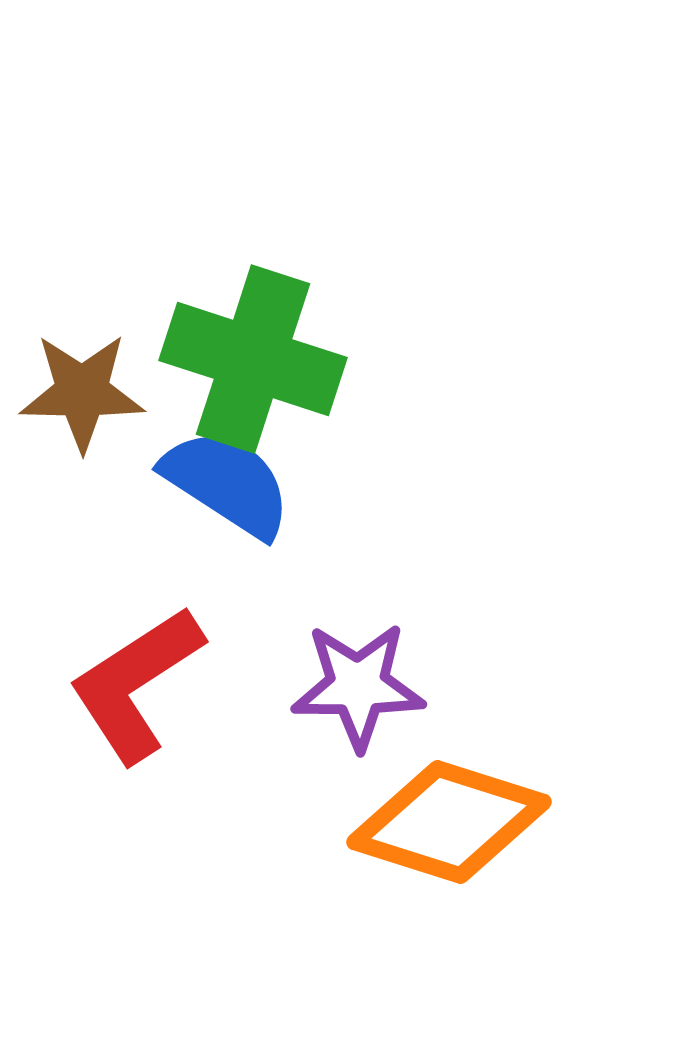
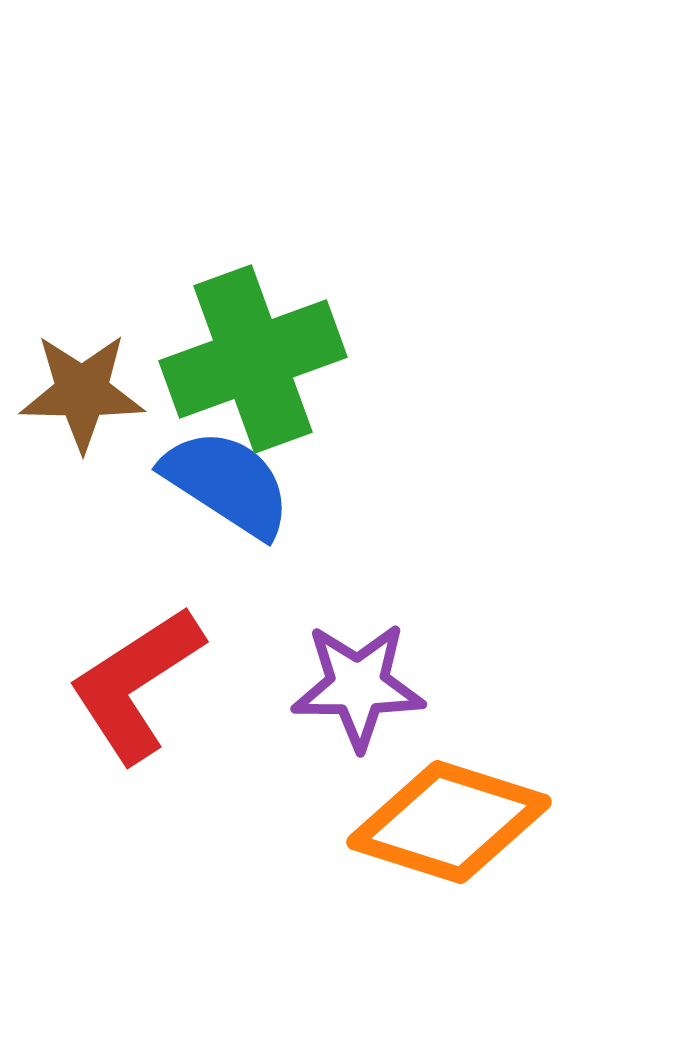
green cross: rotated 38 degrees counterclockwise
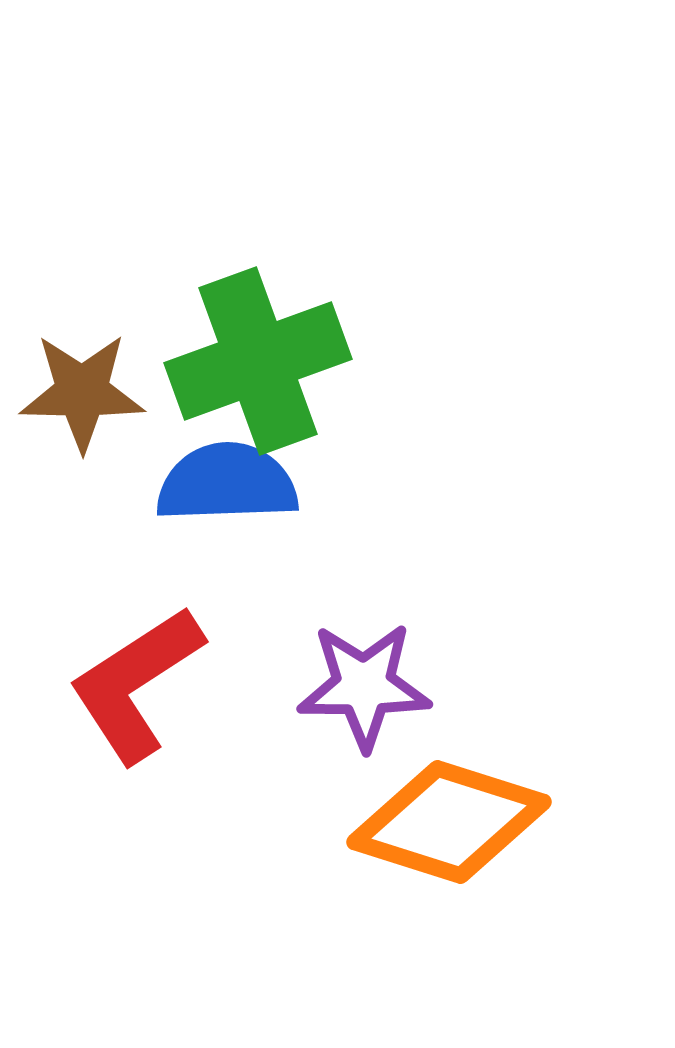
green cross: moved 5 px right, 2 px down
blue semicircle: rotated 35 degrees counterclockwise
purple star: moved 6 px right
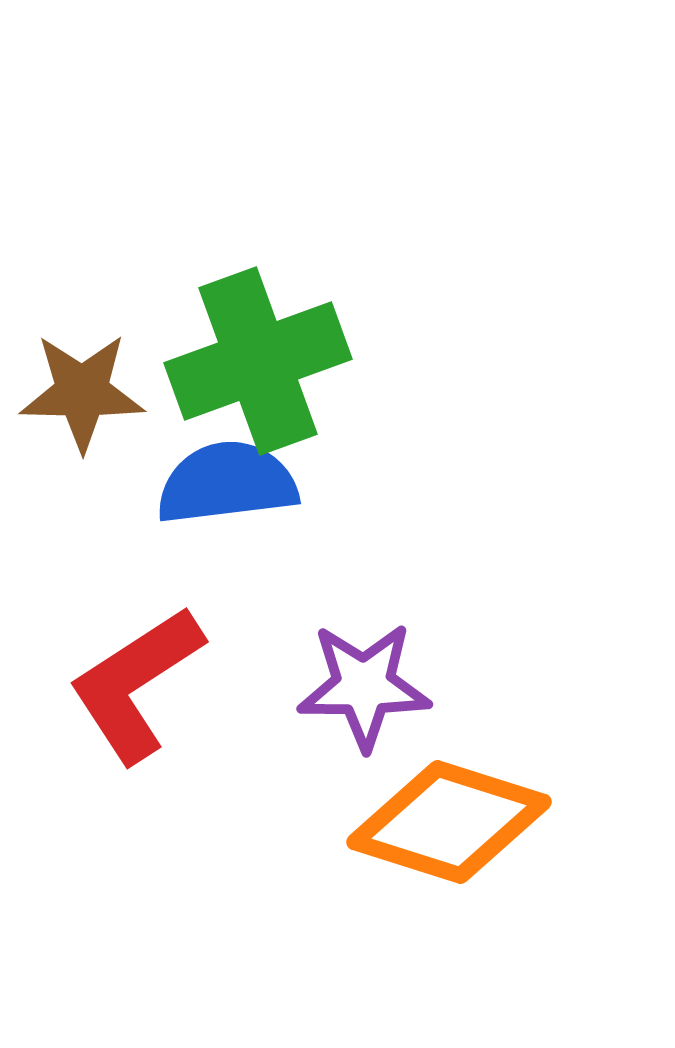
blue semicircle: rotated 5 degrees counterclockwise
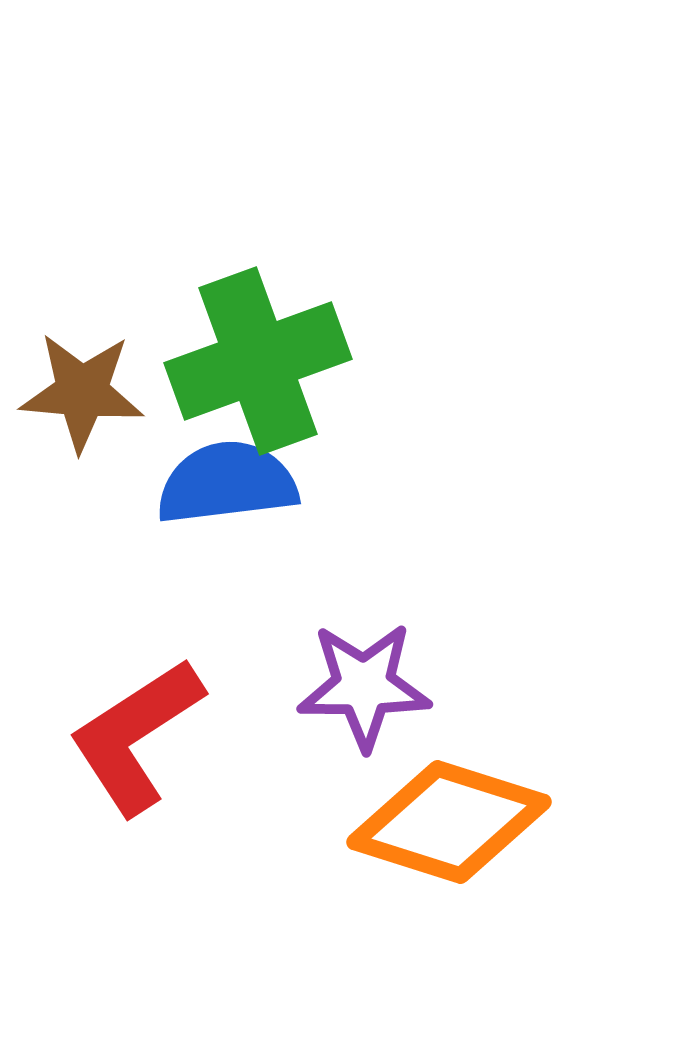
brown star: rotated 4 degrees clockwise
red L-shape: moved 52 px down
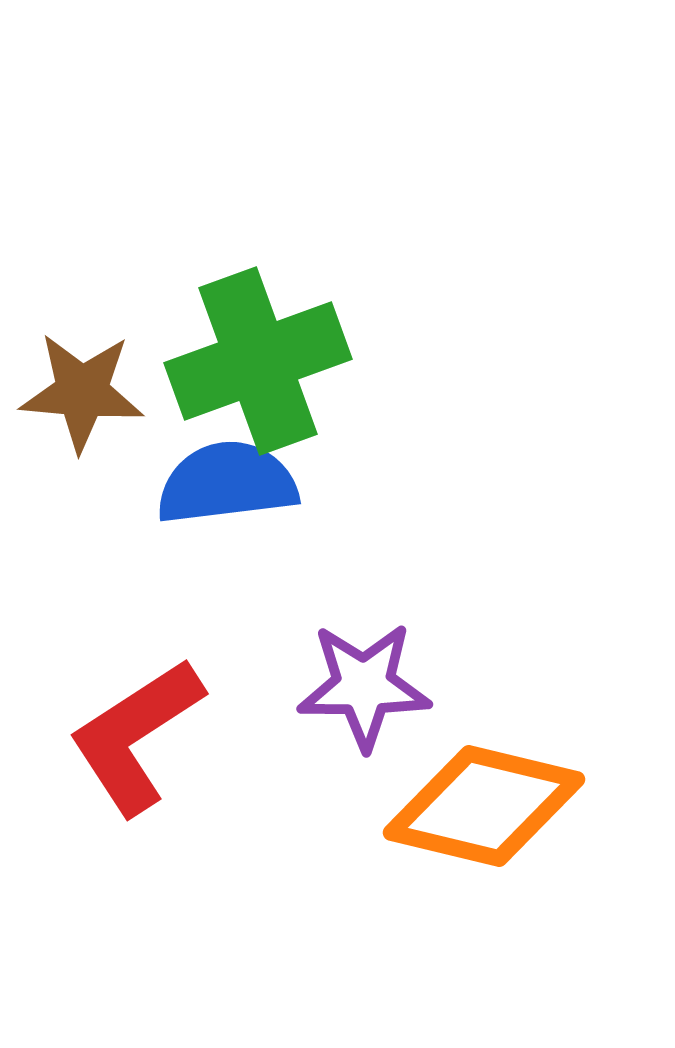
orange diamond: moved 35 px right, 16 px up; rotated 4 degrees counterclockwise
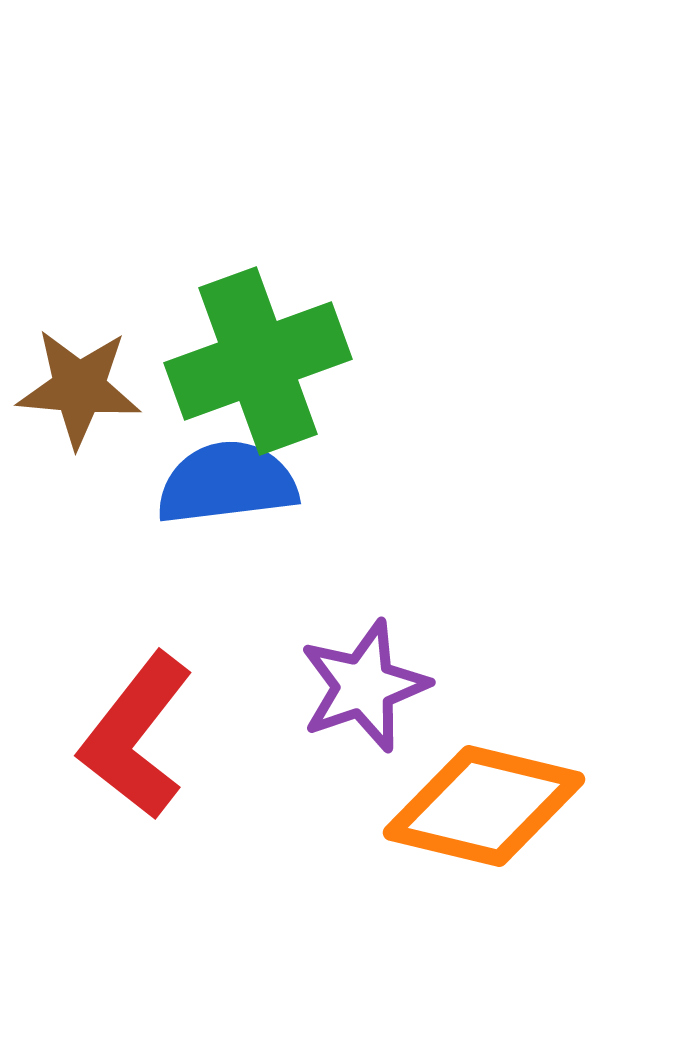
brown star: moved 3 px left, 4 px up
purple star: rotated 19 degrees counterclockwise
red L-shape: rotated 19 degrees counterclockwise
